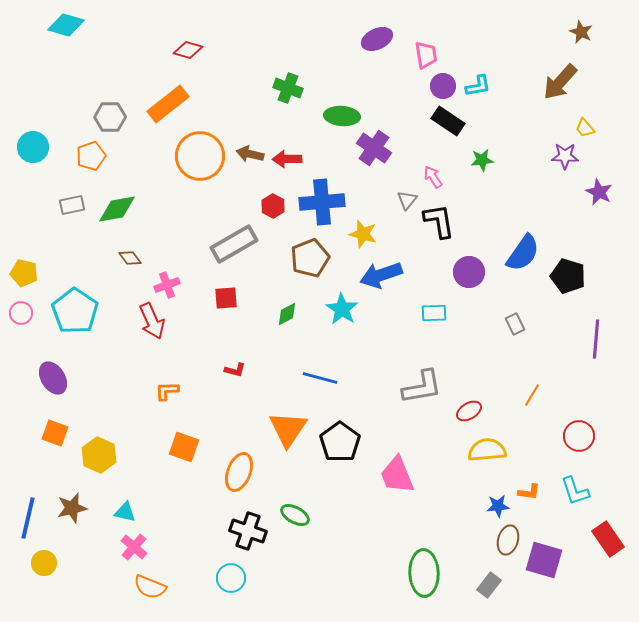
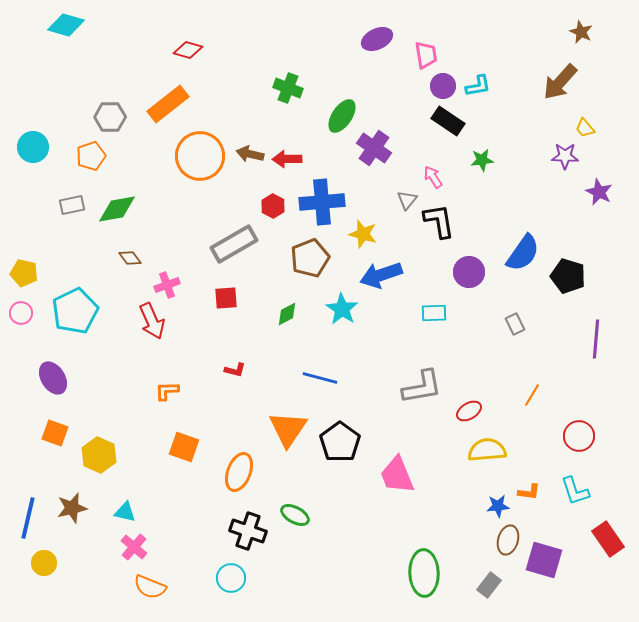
green ellipse at (342, 116): rotated 60 degrees counterclockwise
cyan pentagon at (75, 311): rotated 12 degrees clockwise
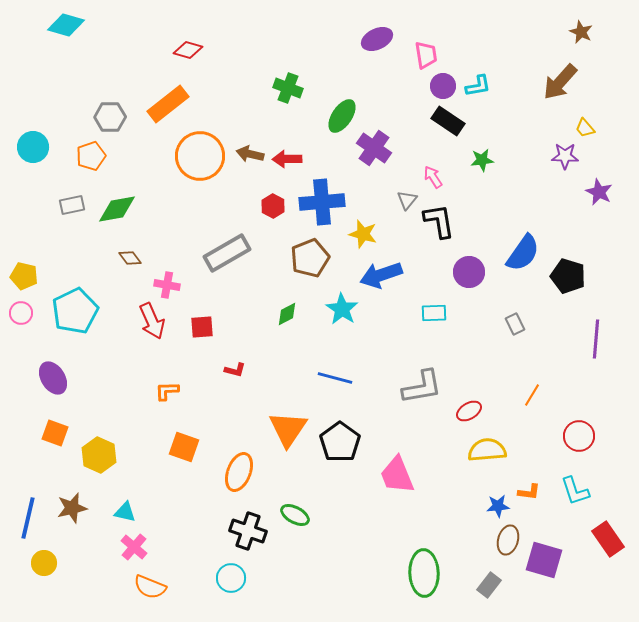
gray rectangle at (234, 244): moved 7 px left, 9 px down
yellow pentagon at (24, 273): moved 3 px down
pink cross at (167, 285): rotated 30 degrees clockwise
red square at (226, 298): moved 24 px left, 29 px down
blue line at (320, 378): moved 15 px right
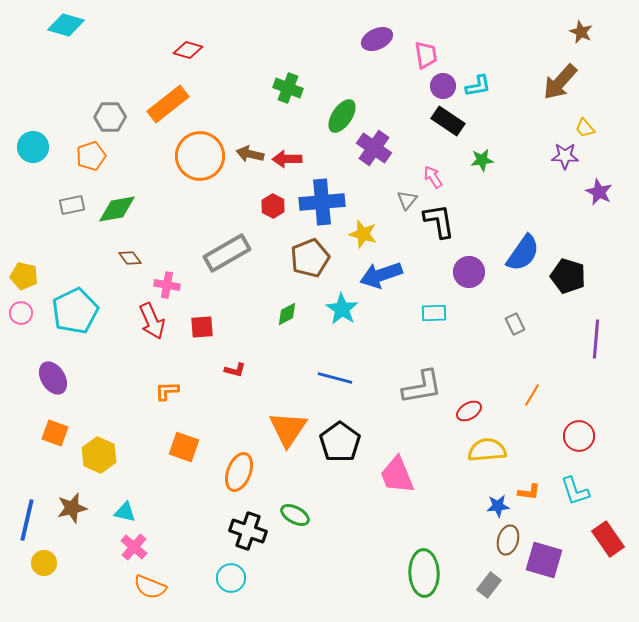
blue line at (28, 518): moved 1 px left, 2 px down
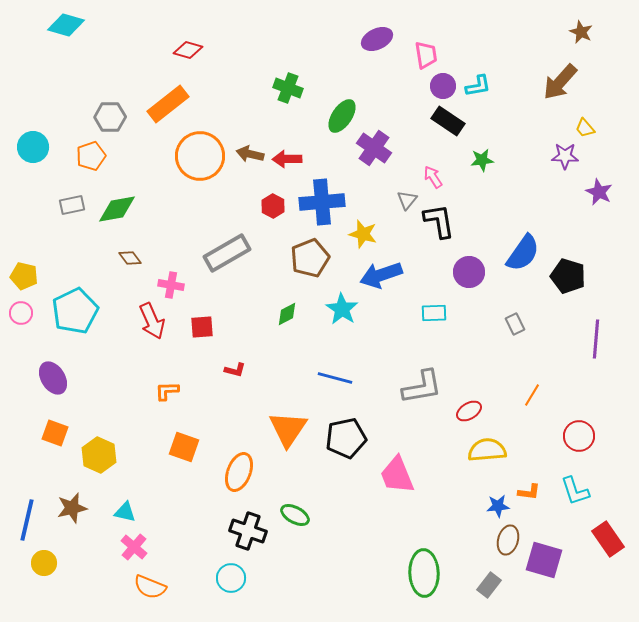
pink cross at (167, 285): moved 4 px right
black pentagon at (340, 442): moved 6 px right, 4 px up; rotated 24 degrees clockwise
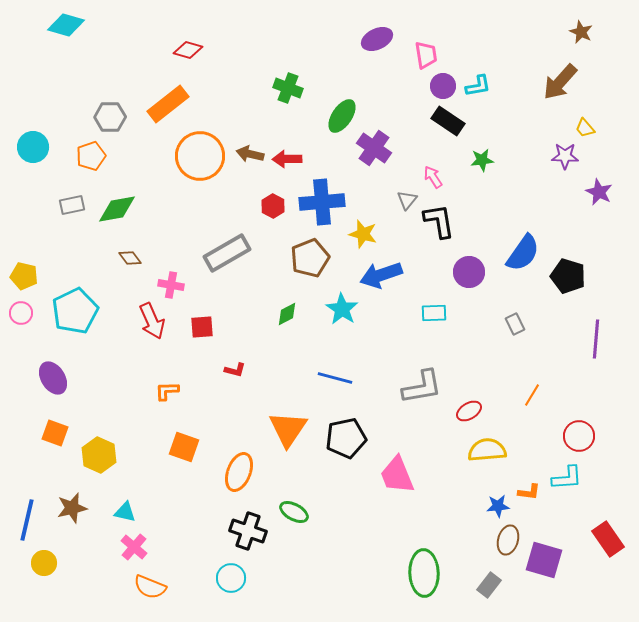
cyan L-shape at (575, 491): moved 8 px left, 13 px up; rotated 76 degrees counterclockwise
green ellipse at (295, 515): moved 1 px left, 3 px up
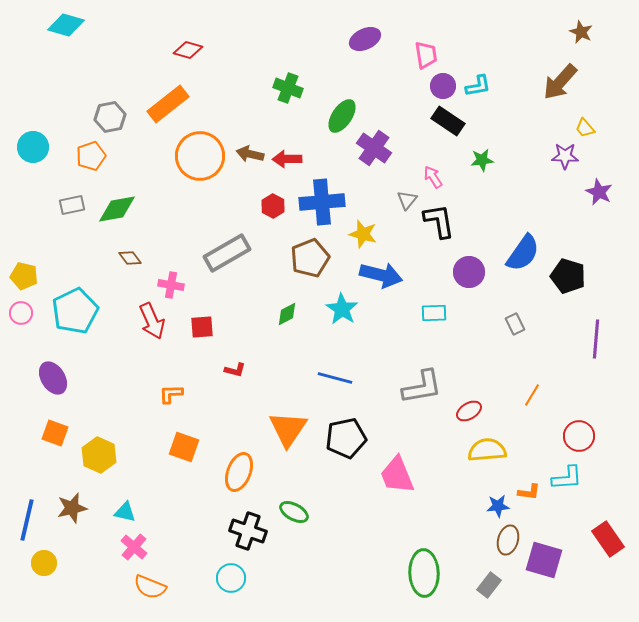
purple ellipse at (377, 39): moved 12 px left
gray hexagon at (110, 117): rotated 12 degrees counterclockwise
blue arrow at (381, 275): rotated 147 degrees counterclockwise
orange L-shape at (167, 391): moved 4 px right, 3 px down
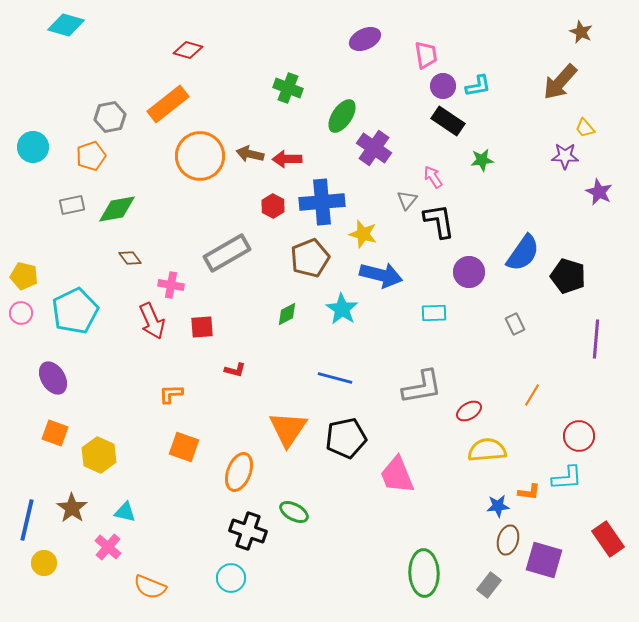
brown star at (72, 508): rotated 24 degrees counterclockwise
pink cross at (134, 547): moved 26 px left
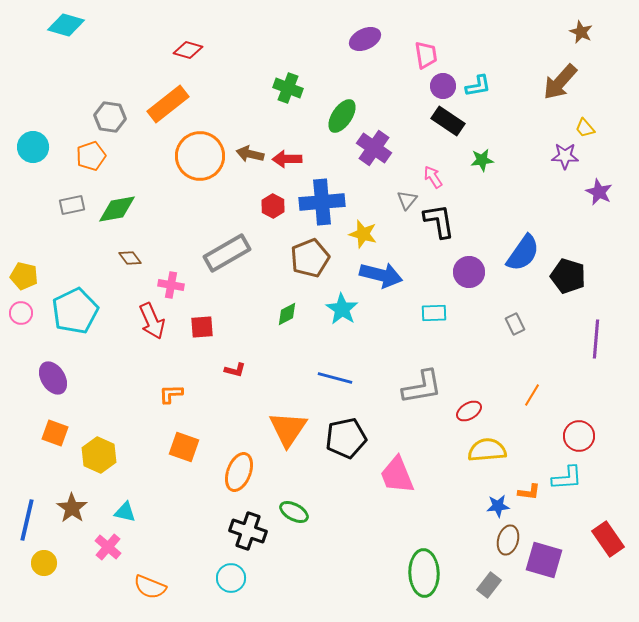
gray hexagon at (110, 117): rotated 20 degrees clockwise
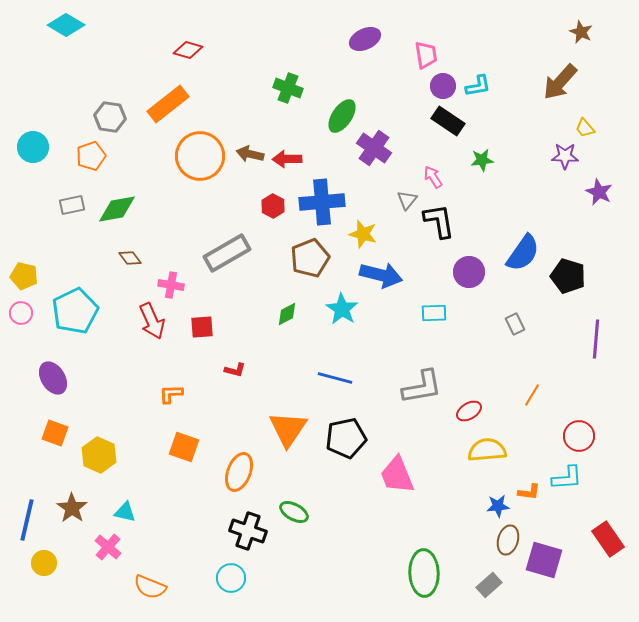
cyan diamond at (66, 25): rotated 15 degrees clockwise
gray rectangle at (489, 585): rotated 10 degrees clockwise
